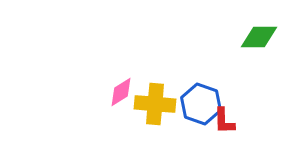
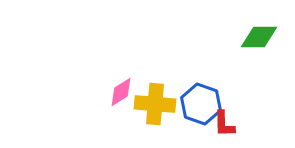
red L-shape: moved 3 px down
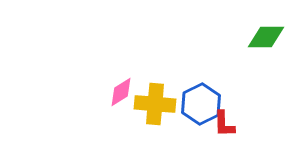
green diamond: moved 7 px right
blue hexagon: rotated 15 degrees clockwise
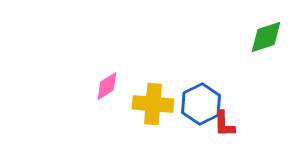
green diamond: rotated 18 degrees counterclockwise
pink diamond: moved 14 px left, 6 px up
yellow cross: moved 2 px left
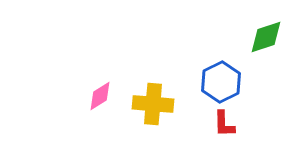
pink diamond: moved 7 px left, 10 px down
blue hexagon: moved 20 px right, 22 px up
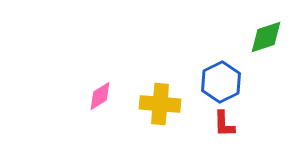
yellow cross: moved 7 px right
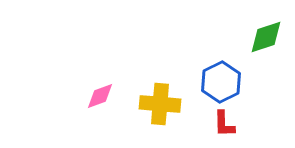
pink diamond: rotated 12 degrees clockwise
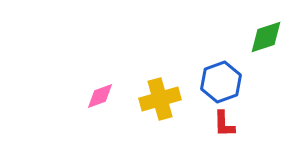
blue hexagon: rotated 6 degrees clockwise
yellow cross: moved 5 px up; rotated 21 degrees counterclockwise
